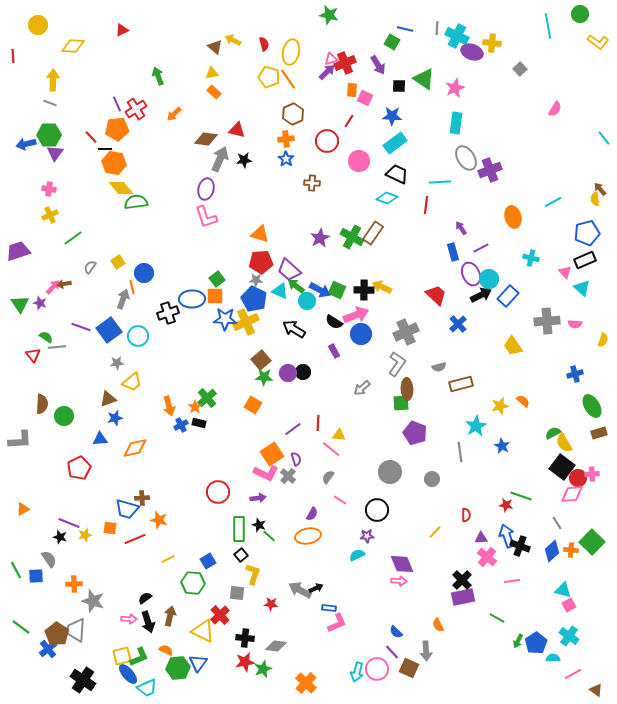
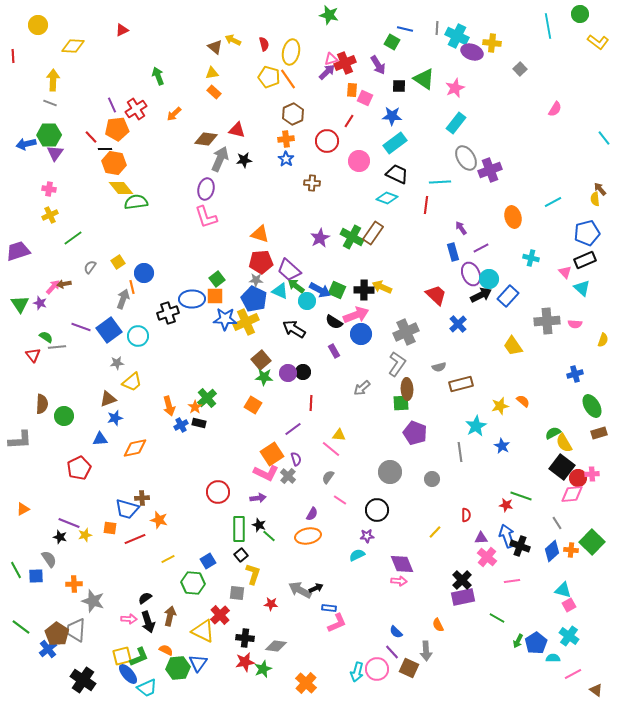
purple line at (117, 104): moved 5 px left, 1 px down
cyan rectangle at (456, 123): rotated 30 degrees clockwise
red line at (318, 423): moved 7 px left, 20 px up
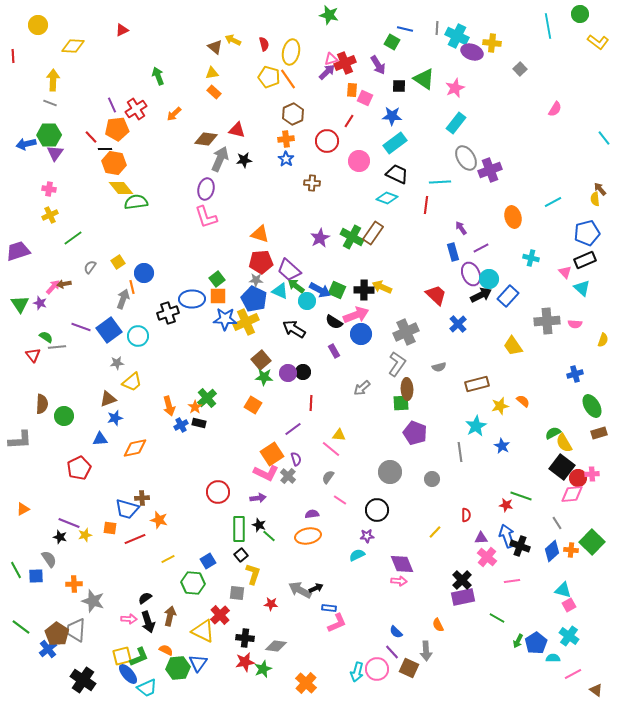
orange square at (215, 296): moved 3 px right
brown rectangle at (461, 384): moved 16 px right
purple semicircle at (312, 514): rotated 128 degrees counterclockwise
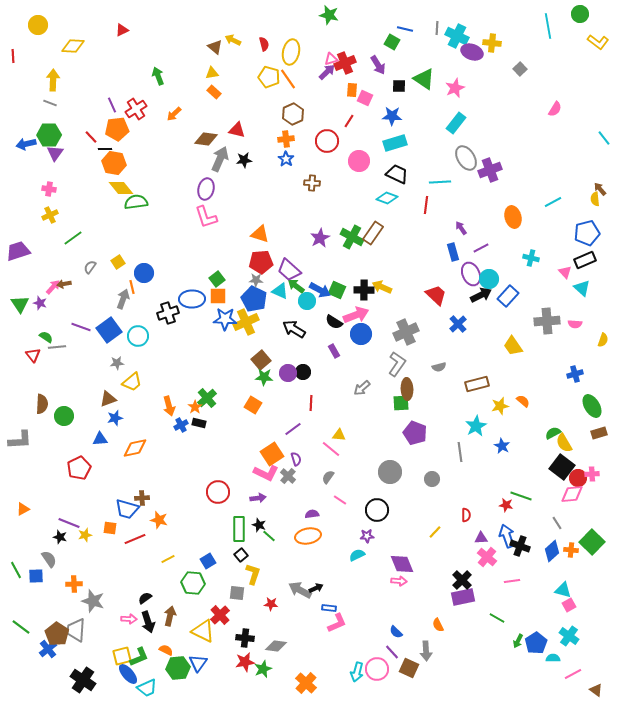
cyan rectangle at (395, 143): rotated 20 degrees clockwise
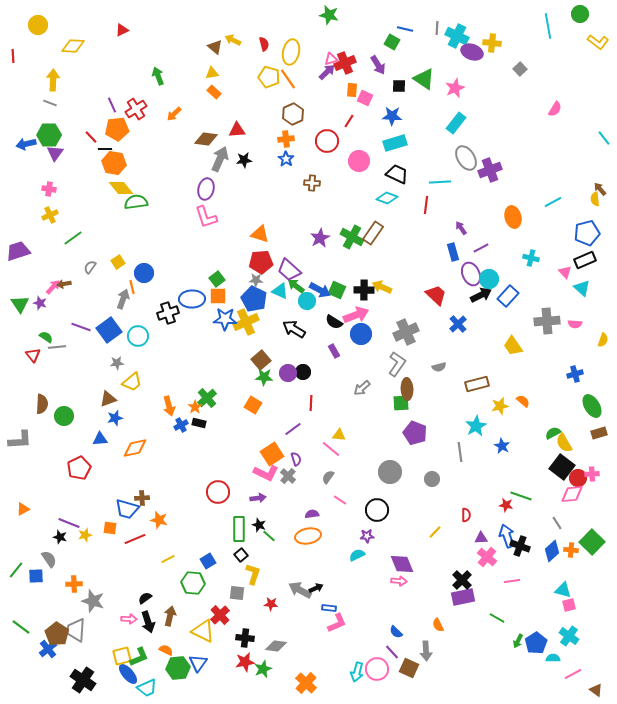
red triangle at (237, 130): rotated 18 degrees counterclockwise
green line at (16, 570): rotated 66 degrees clockwise
pink square at (569, 605): rotated 16 degrees clockwise
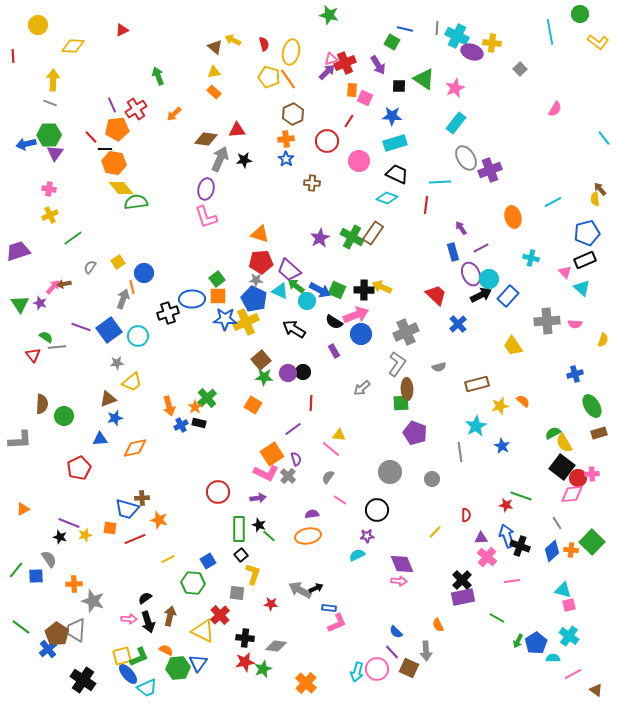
cyan line at (548, 26): moved 2 px right, 6 px down
yellow triangle at (212, 73): moved 2 px right, 1 px up
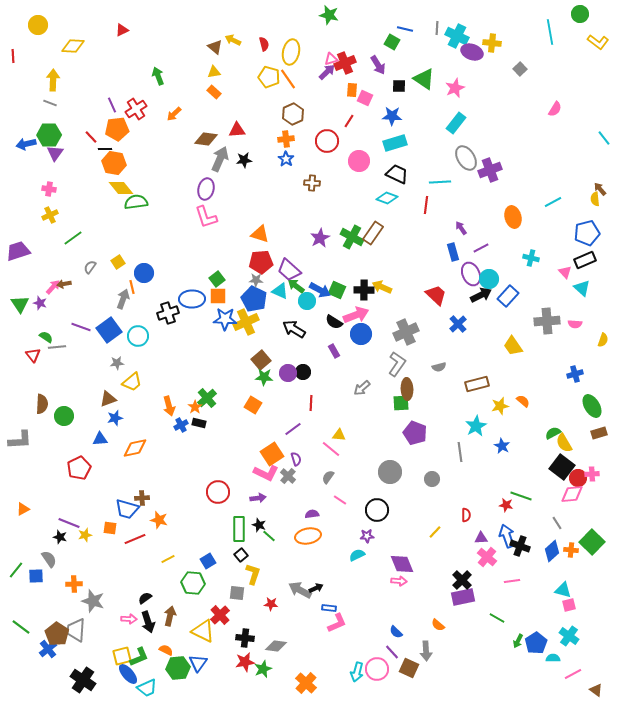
orange semicircle at (438, 625): rotated 24 degrees counterclockwise
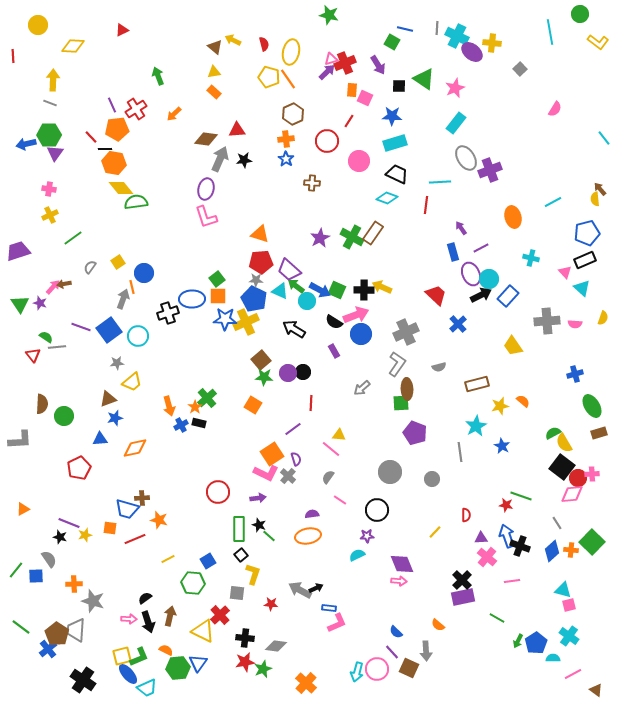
purple ellipse at (472, 52): rotated 20 degrees clockwise
yellow semicircle at (603, 340): moved 22 px up
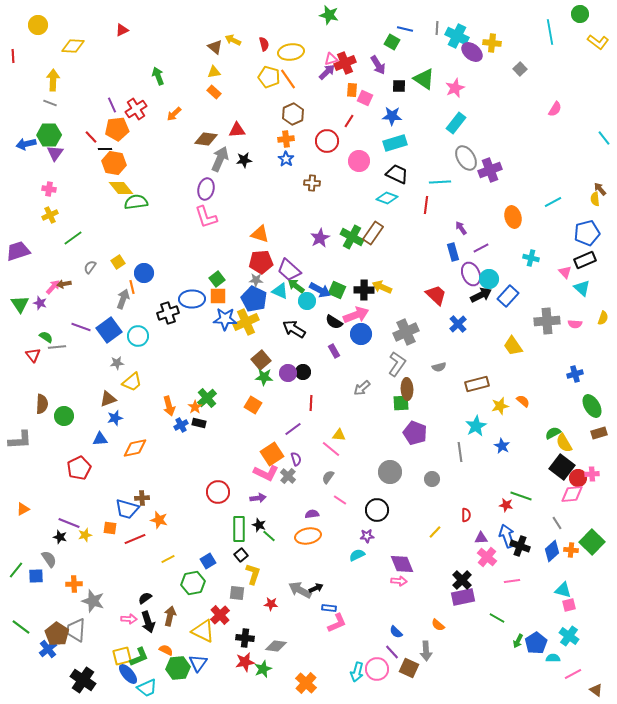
yellow ellipse at (291, 52): rotated 70 degrees clockwise
green hexagon at (193, 583): rotated 15 degrees counterclockwise
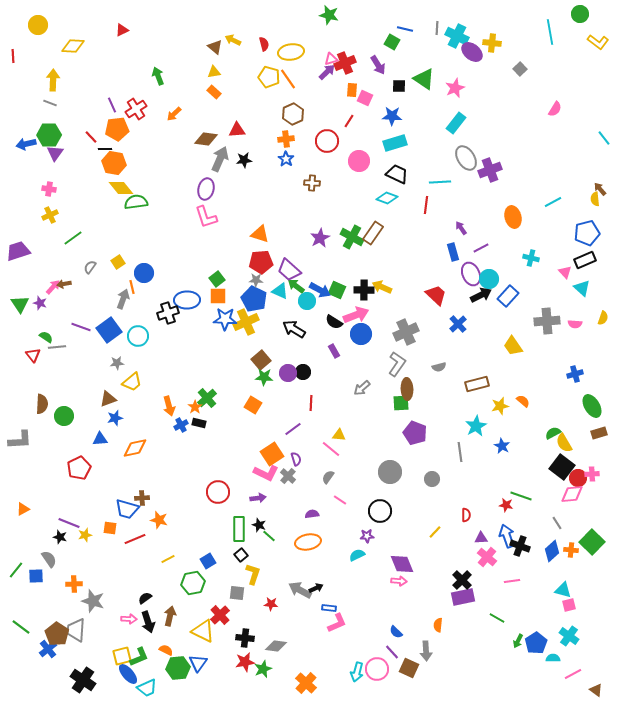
blue ellipse at (192, 299): moved 5 px left, 1 px down
black circle at (377, 510): moved 3 px right, 1 px down
orange ellipse at (308, 536): moved 6 px down
orange semicircle at (438, 625): rotated 56 degrees clockwise
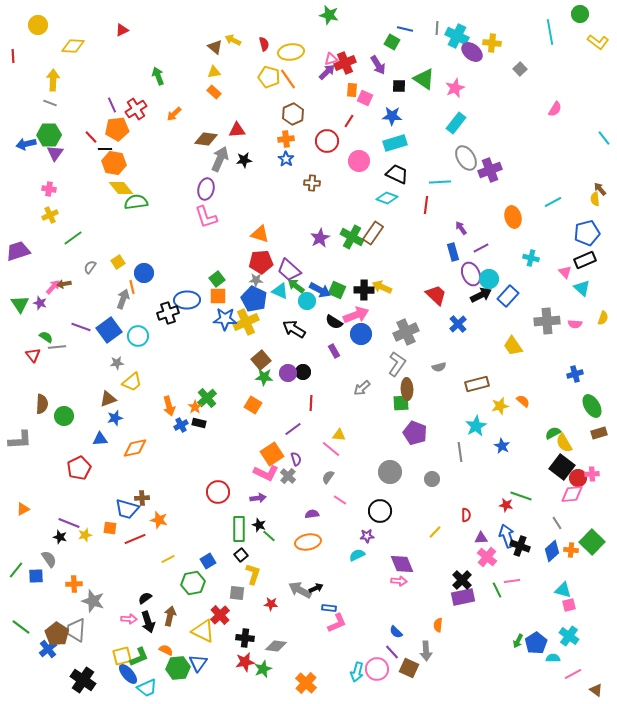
green line at (497, 618): moved 28 px up; rotated 35 degrees clockwise
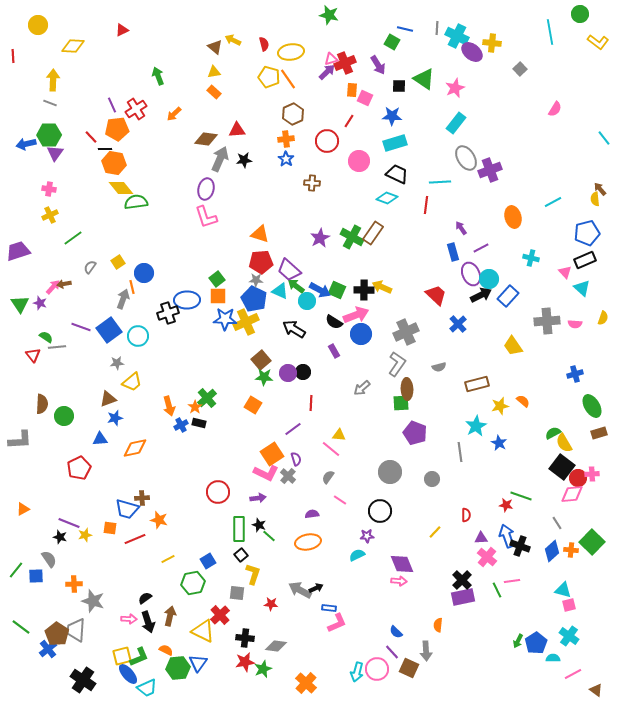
blue star at (502, 446): moved 3 px left, 3 px up
